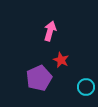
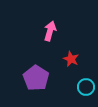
red star: moved 10 px right, 1 px up
purple pentagon: moved 3 px left; rotated 15 degrees counterclockwise
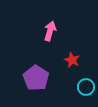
red star: moved 1 px right, 1 px down
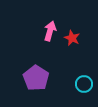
red star: moved 22 px up
cyan circle: moved 2 px left, 3 px up
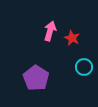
cyan circle: moved 17 px up
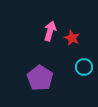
purple pentagon: moved 4 px right
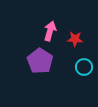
red star: moved 3 px right, 1 px down; rotated 21 degrees counterclockwise
purple pentagon: moved 17 px up
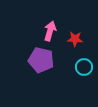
purple pentagon: moved 1 px right, 1 px up; rotated 20 degrees counterclockwise
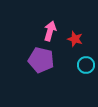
red star: rotated 14 degrees clockwise
cyan circle: moved 2 px right, 2 px up
